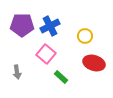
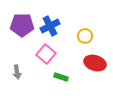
red ellipse: moved 1 px right
green rectangle: rotated 24 degrees counterclockwise
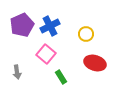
purple pentagon: rotated 25 degrees counterclockwise
yellow circle: moved 1 px right, 2 px up
green rectangle: rotated 40 degrees clockwise
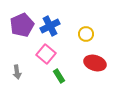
green rectangle: moved 2 px left, 1 px up
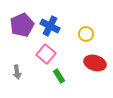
blue cross: rotated 36 degrees counterclockwise
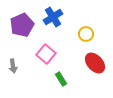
blue cross: moved 3 px right, 9 px up; rotated 30 degrees clockwise
red ellipse: rotated 30 degrees clockwise
gray arrow: moved 4 px left, 6 px up
green rectangle: moved 2 px right, 3 px down
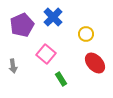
blue cross: rotated 12 degrees counterclockwise
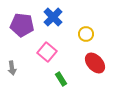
purple pentagon: rotated 30 degrees clockwise
pink square: moved 1 px right, 2 px up
gray arrow: moved 1 px left, 2 px down
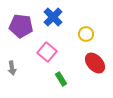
purple pentagon: moved 1 px left, 1 px down
